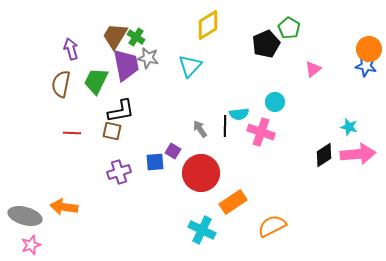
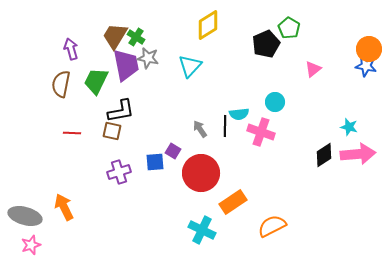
orange arrow: rotated 56 degrees clockwise
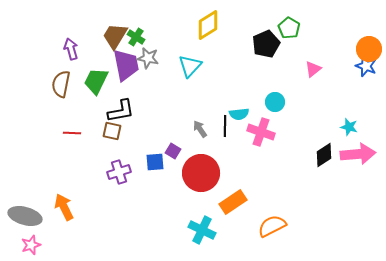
blue star: rotated 10 degrees clockwise
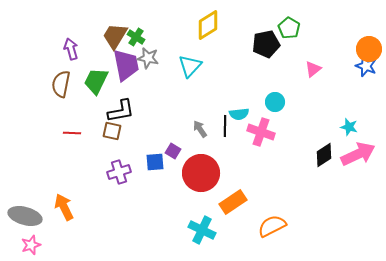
black pentagon: rotated 12 degrees clockwise
pink arrow: rotated 20 degrees counterclockwise
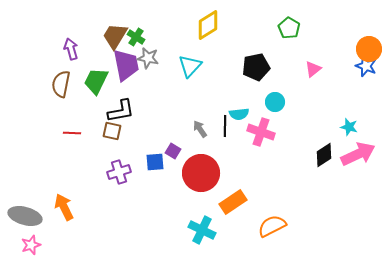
black pentagon: moved 10 px left, 23 px down
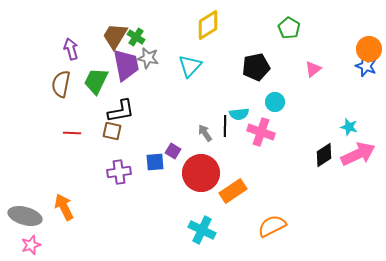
gray arrow: moved 5 px right, 4 px down
purple cross: rotated 10 degrees clockwise
orange rectangle: moved 11 px up
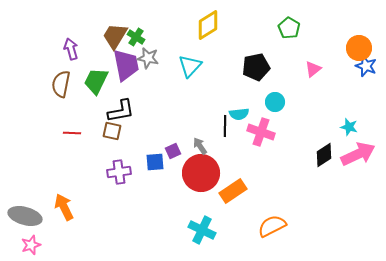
orange circle: moved 10 px left, 1 px up
gray arrow: moved 5 px left, 13 px down
purple square: rotated 35 degrees clockwise
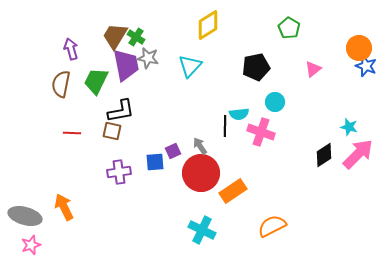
pink arrow: rotated 20 degrees counterclockwise
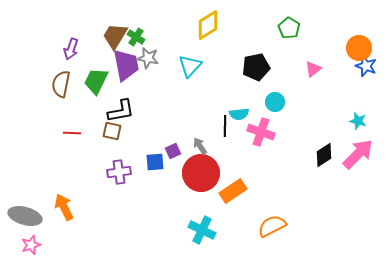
purple arrow: rotated 145 degrees counterclockwise
cyan star: moved 9 px right, 6 px up
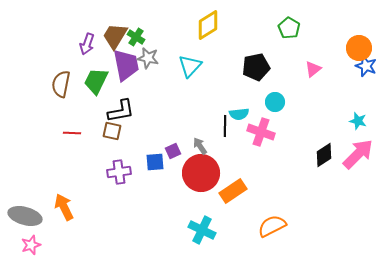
purple arrow: moved 16 px right, 5 px up
